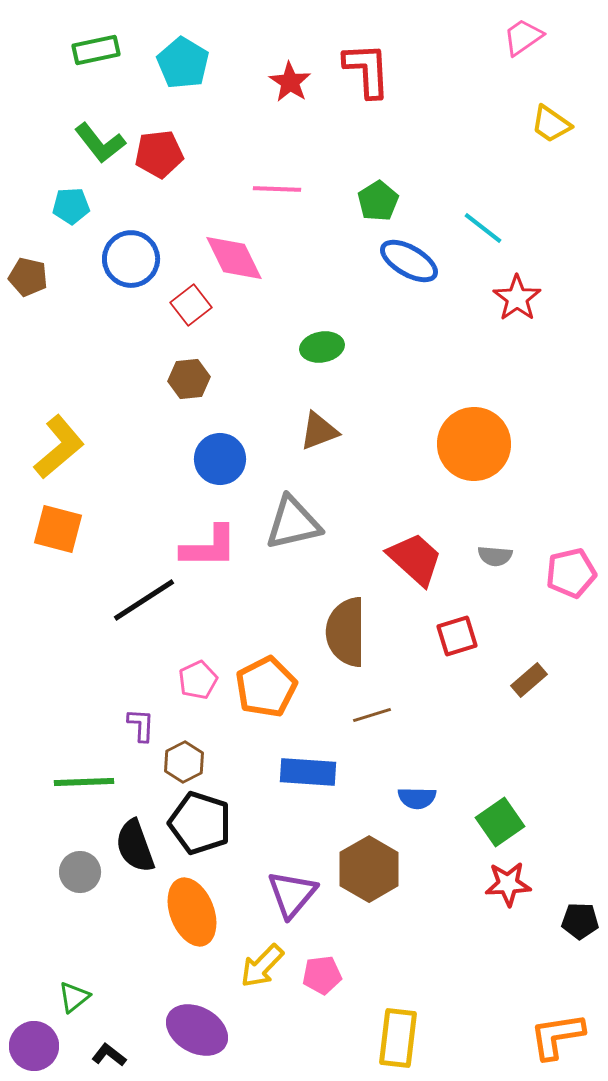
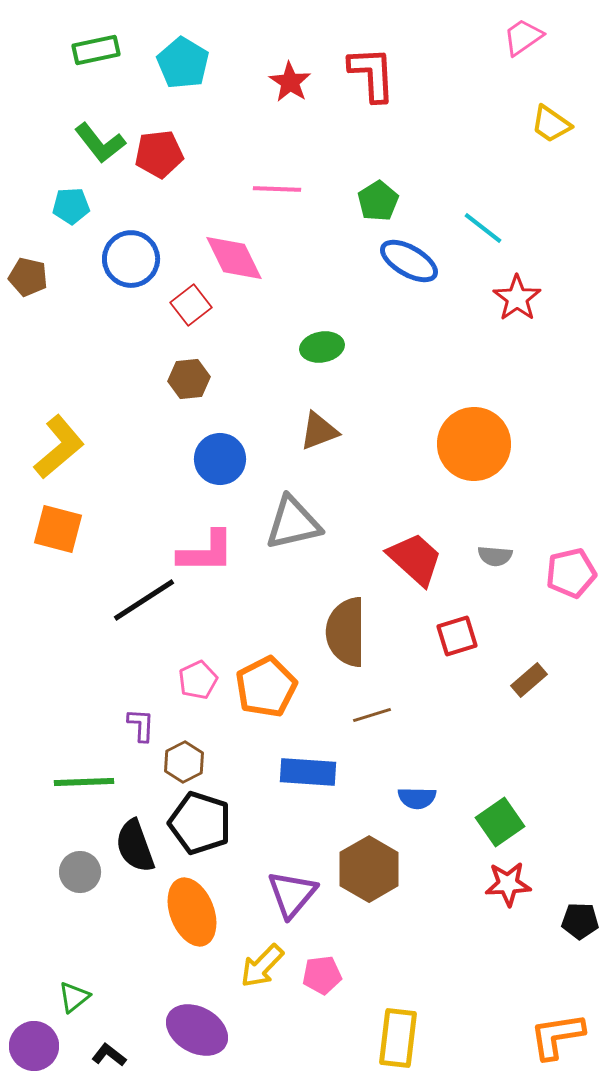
red L-shape at (367, 70): moved 5 px right, 4 px down
pink L-shape at (209, 547): moved 3 px left, 5 px down
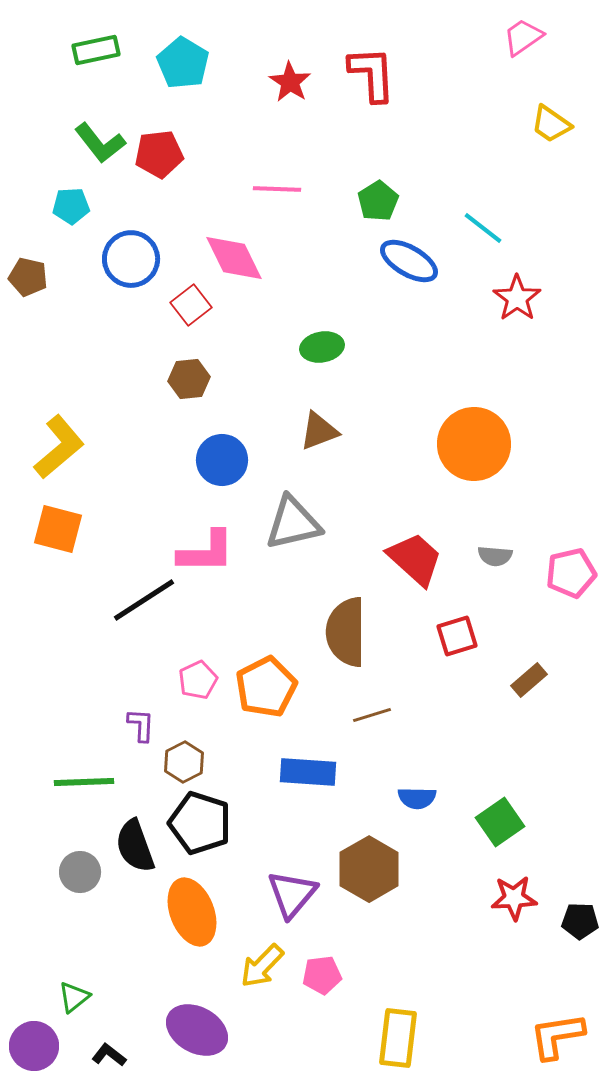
blue circle at (220, 459): moved 2 px right, 1 px down
red star at (508, 884): moved 6 px right, 14 px down
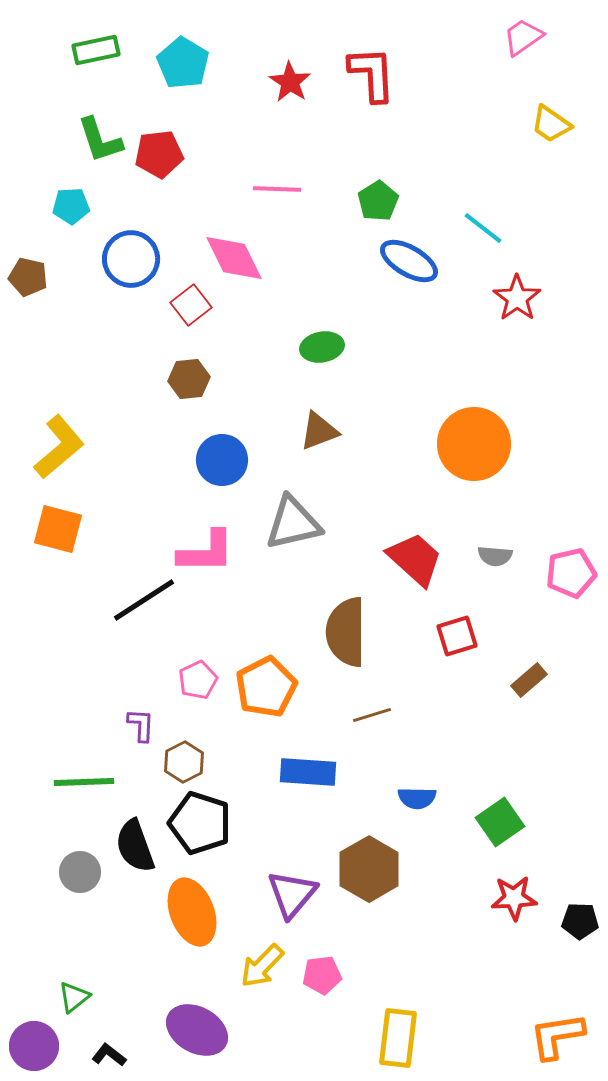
green L-shape at (100, 143): moved 3 px up; rotated 20 degrees clockwise
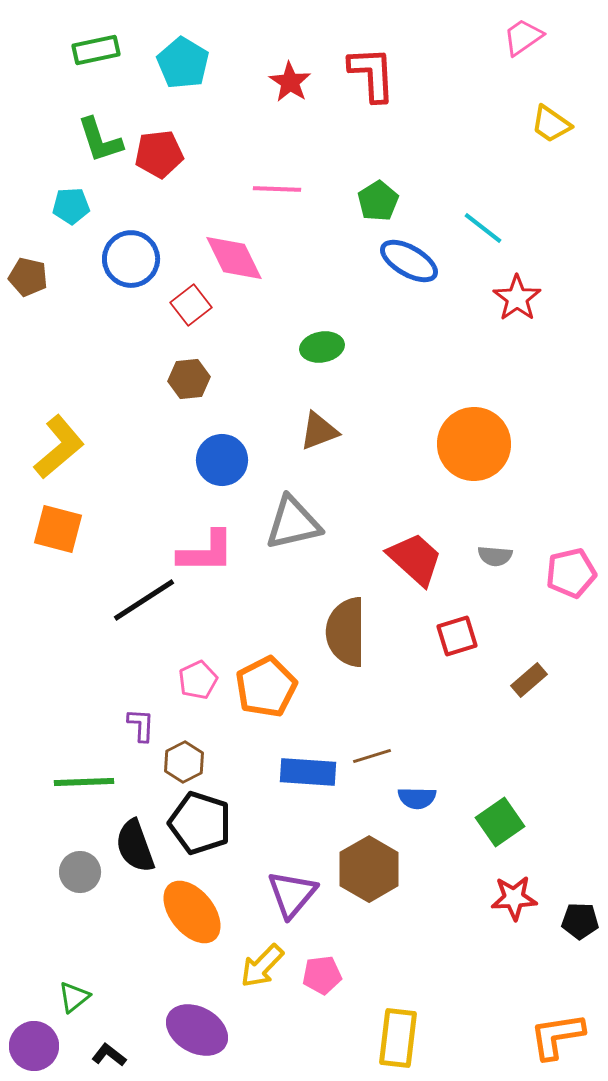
brown line at (372, 715): moved 41 px down
orange ellipse at (192, 912): rotated 18 degrees counterclockwise
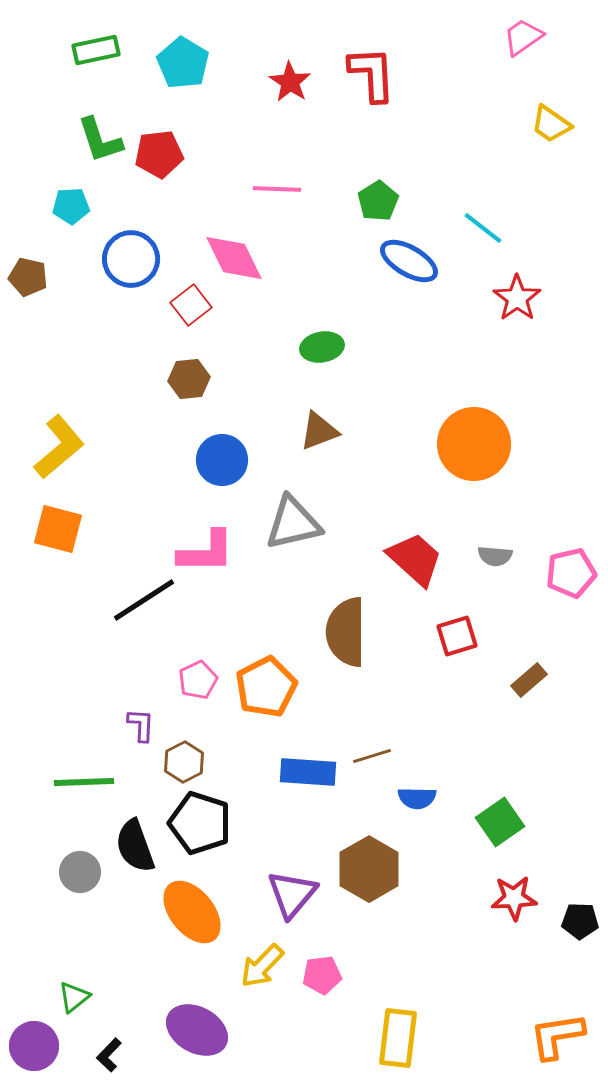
black L-shape at (109, 1055): rotated 84 degrees counterclockwise
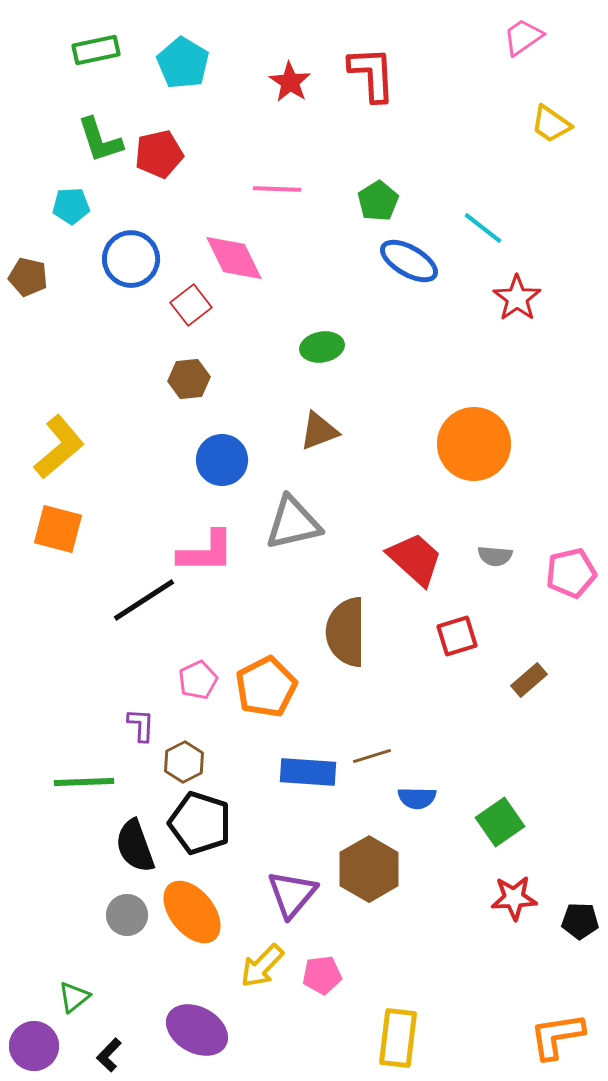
red pentagon at (159, 154): rotated 6 degrees counterclockwise
gray circle at (80, 872): moved 47 px right, 43 px down
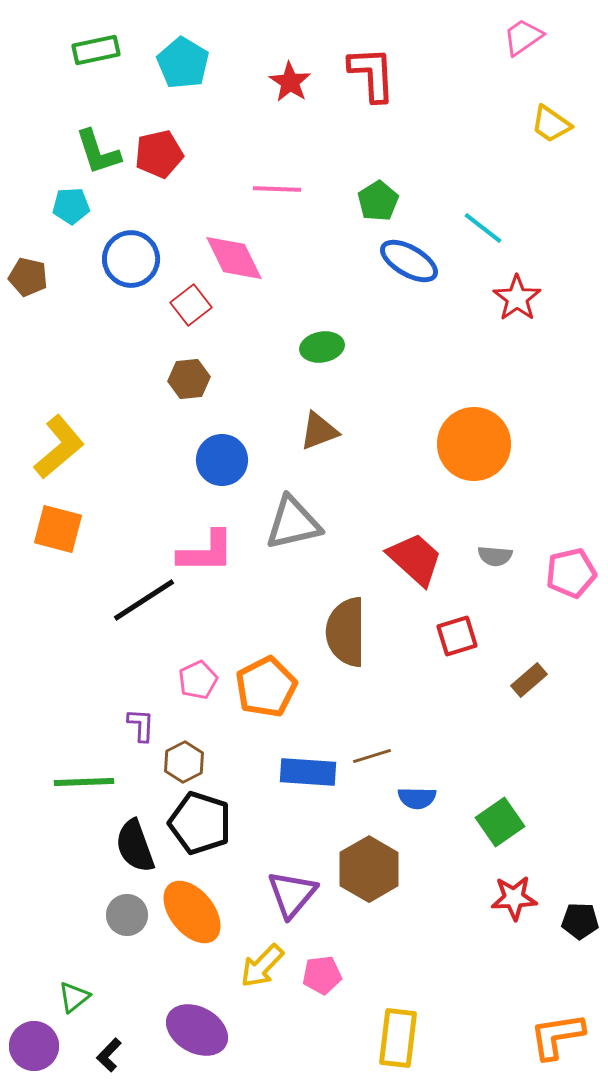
green L-shape at (100, 140): moved 2 px left, 12 px down
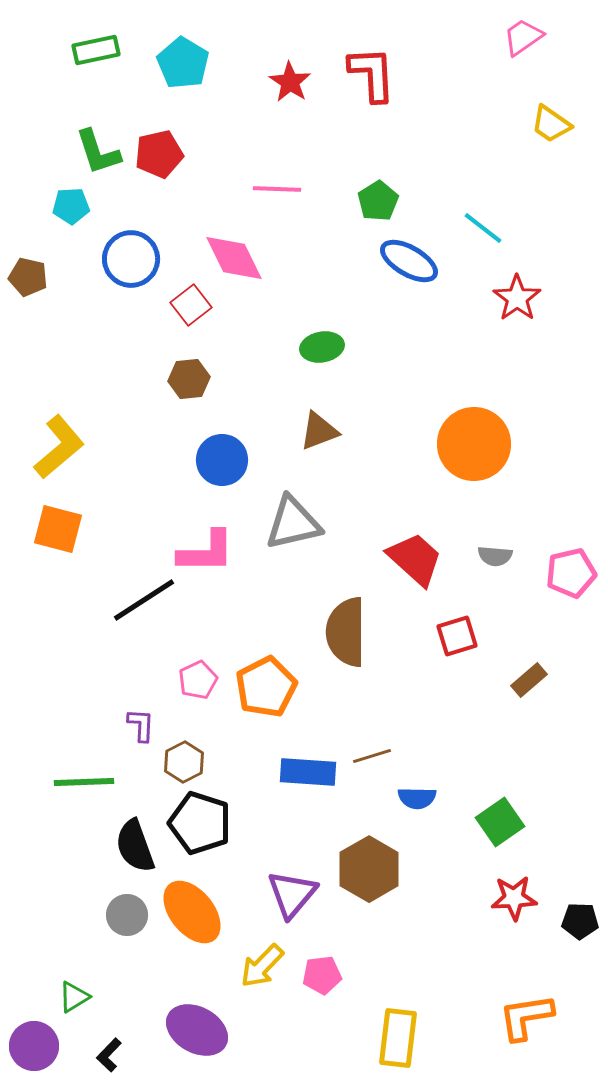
green triangle at (74, 997): rotated 8 degrees clockwise
orange L-shape at (557, 1036): moved 31 px left, 19 px up
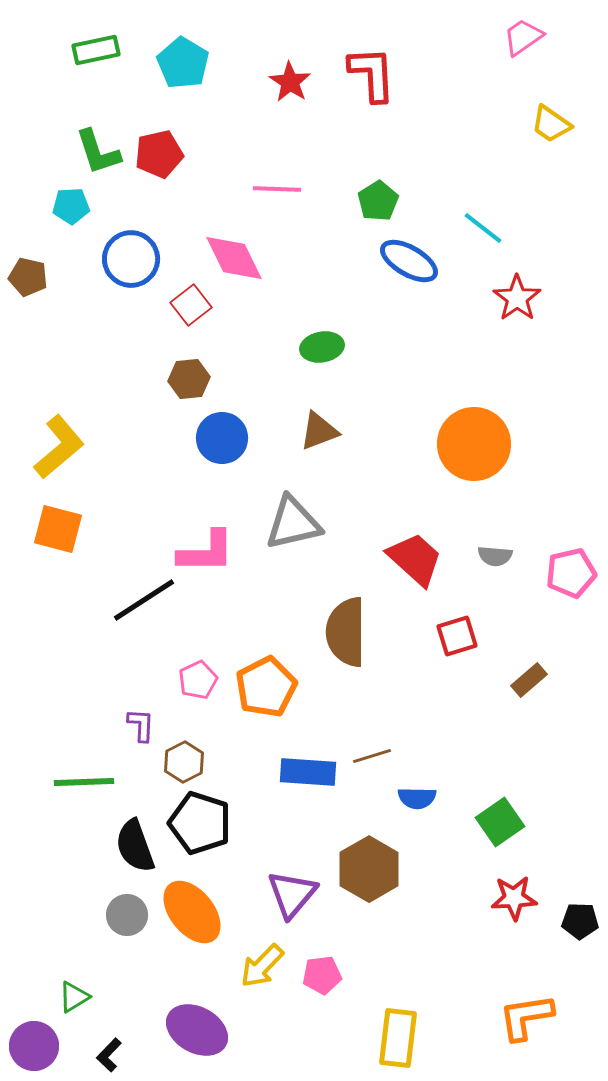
blue circle at (222, 460): moved 22 px up
